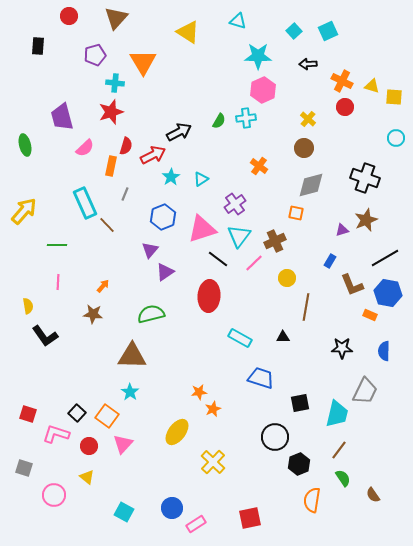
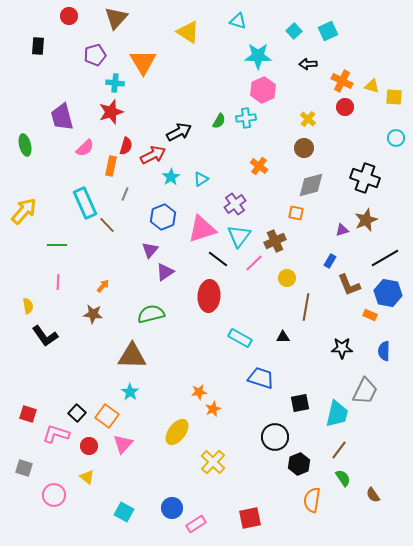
brown L-shape at (352, 285): moved 3 px left
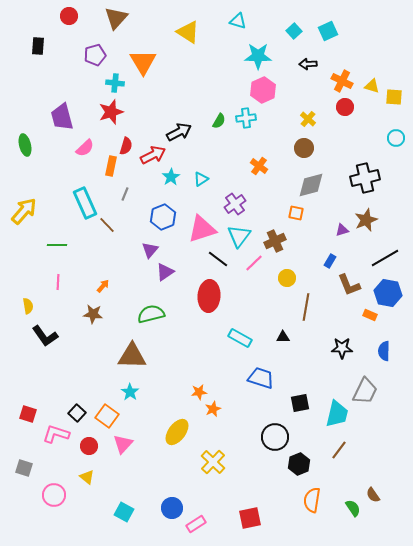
black cross at (365, 178): rotated 32 degrees counterclockwise
green semicircle at (343, 478): moved 10 px right, 30 px down
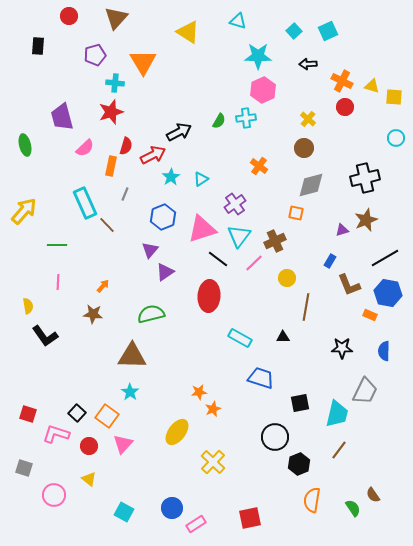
yellow triangle at (87, 477): moved 2 px right, 2 px down
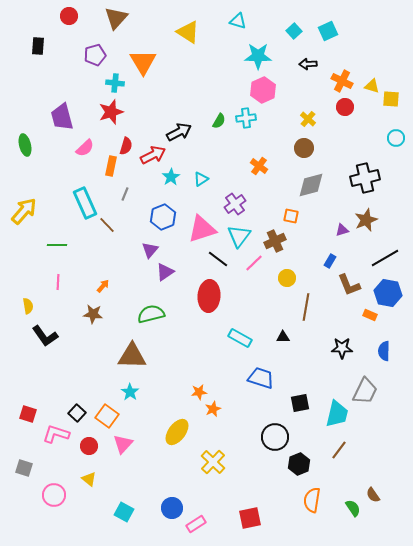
yellow square at (394, 97): moved 3 px left, 2 px down
orange square at (296, 213): moved 5 px left, 3 px down
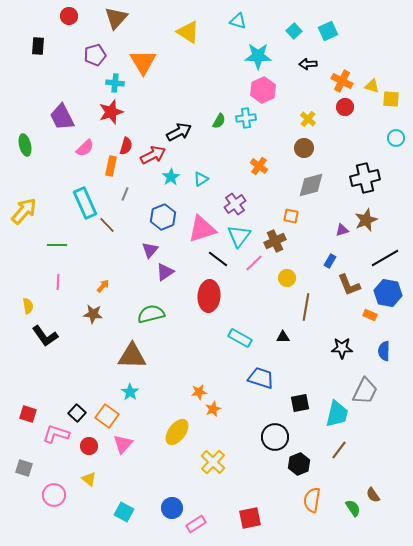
purple trapezoid at (62, 117): rotated 12 degrees counterclockwise
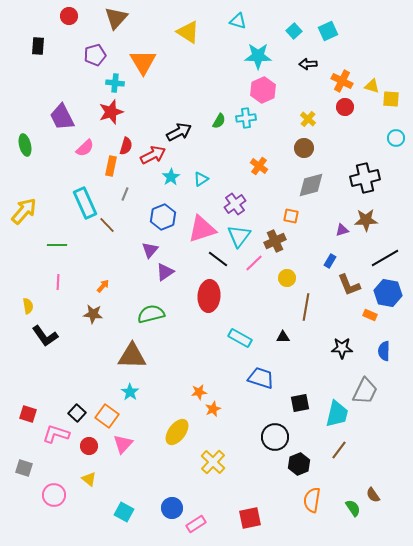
brown star at (366, 220): rotated 20 degrees clockwise
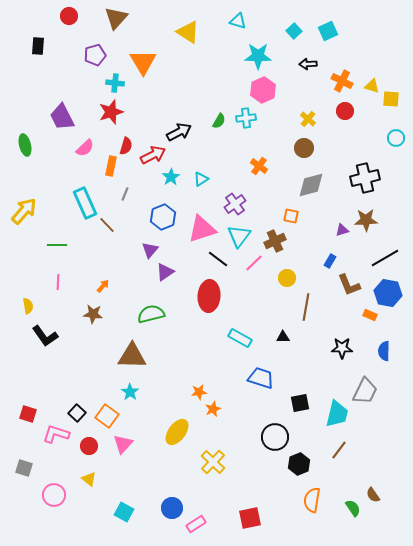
red circle at (345, 107): moved 4 px down
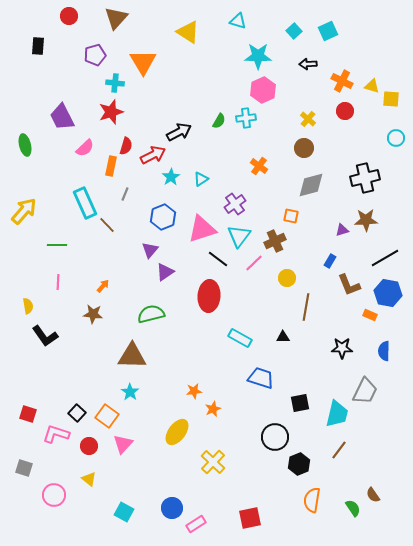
orange star at (199, 392): moved 5 px left, 1 px up
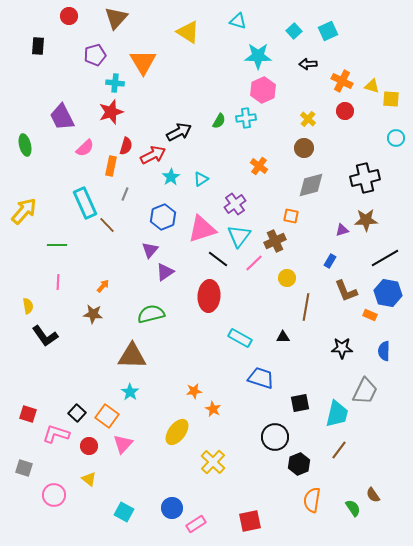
brown L-shape at (349, 285): moved 3 px left, 6 px down
orange star at (213, 409): rotated 21 degrees counterclockwise
red square at (250, 518): moved 3 px down
